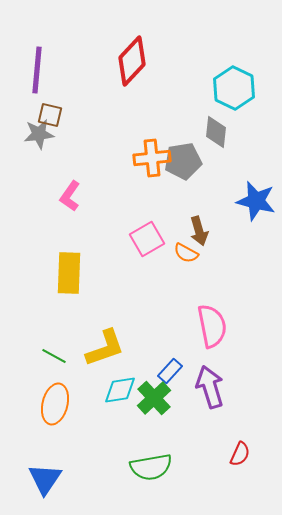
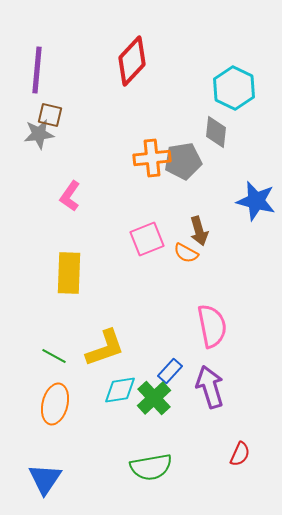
pink square: rotated 8 degrees clockwise
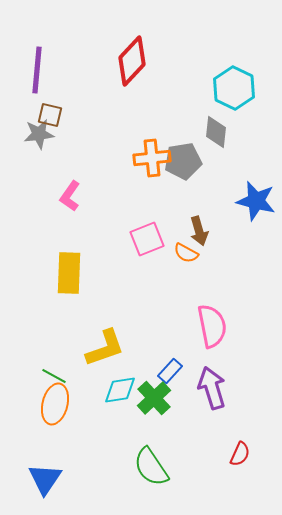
green line: moved 20 px down
purple arrow: moved 2 px right, 1 px down
green semicircle: rotated 66 degrees clockwise
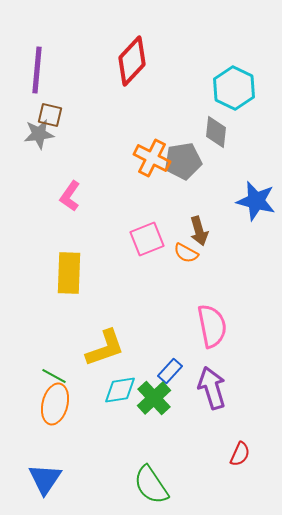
orange cross: rotated 33 degrees clockwise
green semicircle: moved 18 px down
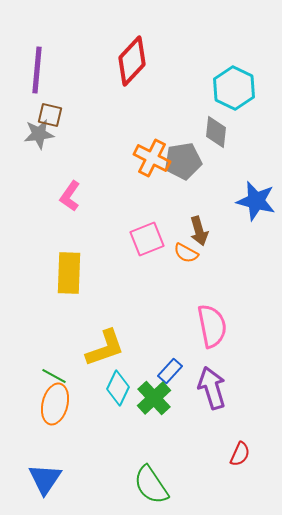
cyan diamond: moved 2 px left, 2 px up; rotated 56 degrees counterclockwise
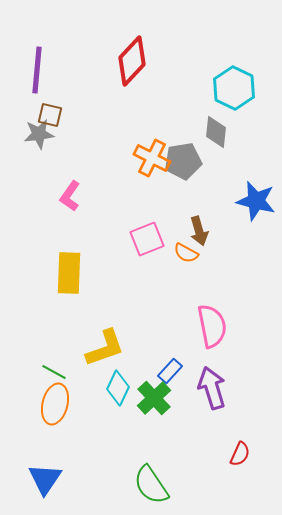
green line: moved 4 px up
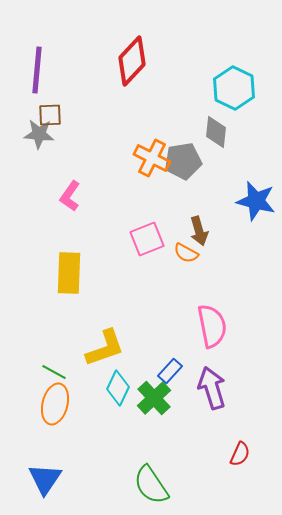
brown square: rotated 15 degrees counterclockwise
gray star: rotated 12 degrees clockwise
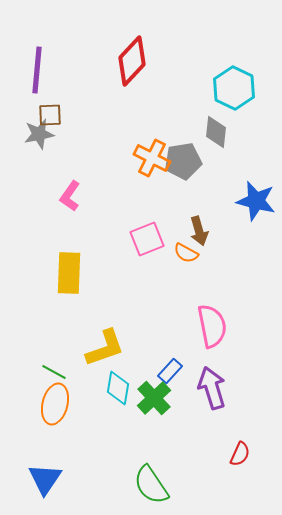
gray star: rotated 16 degrees counterclockwise
cyan diamond: rotated 16 degrees counterclockwise
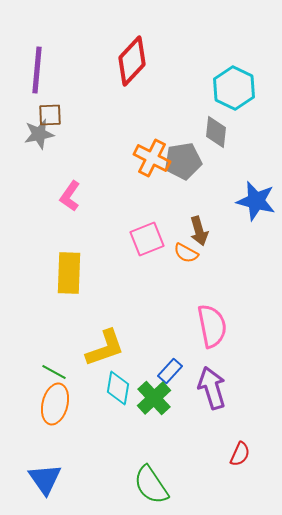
blue triangle: rotated 9 degrees counterclockwise
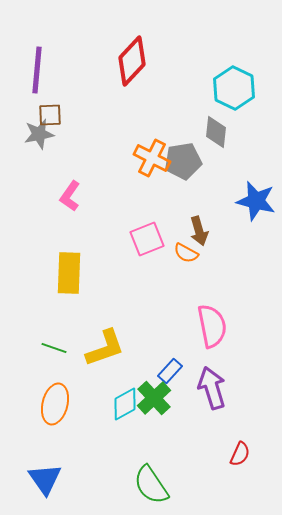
green line: moved 24 px up; rotated 10 degrees counterclockwise
cyan diamond: moved 7 px right, 16 px down; rotated 52 degrees clockwise
